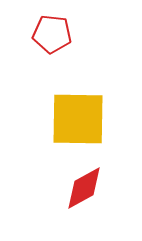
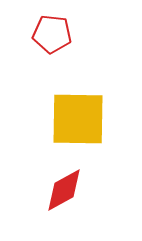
red diamond: moved 20 px left, 2 px down
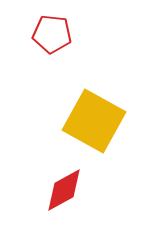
yellow square: moved 16 px right, 2 px down; rotated 28 degrees clockwise
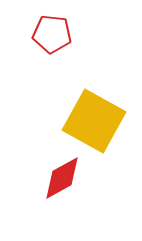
red diamond: moved 2 px left, 12 px up
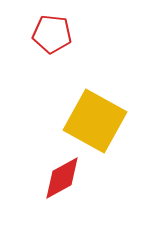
yellow square: moved 1 px right
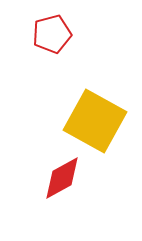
red pentagon: rotated 21 degrees counterclockwise
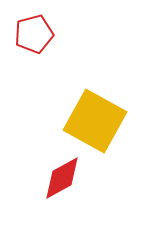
red pentagon: moved 18 px left
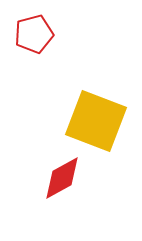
yellow square: moved 1 px right; rotated 8 degrees counterclockwise
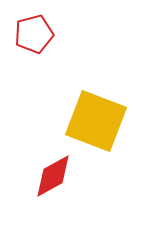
red diamond: moved 9 px left, 2 px up
